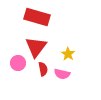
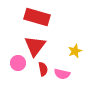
red triangle: moved 1 px left, 1 px up
yellow star: moved 7 px right, 3 px up; rotated 16 degrees clockwise
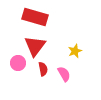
red rectangle: moved 2 px left
pink semicircle: moved 2 px right; rotated 133 degrees counterclockwise
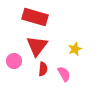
red triangle: moved 2 px right
yellow star: moved 2 px up
pink circle: moved 4 px left, 2 px up
red semicircle: rotated 16 degrees clockwise
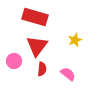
yellow star: moved 9 px up
red semicircle: moved 1 px left
pink semicircle: moved 4 px right; rotated 21 degrees counterclockwise
